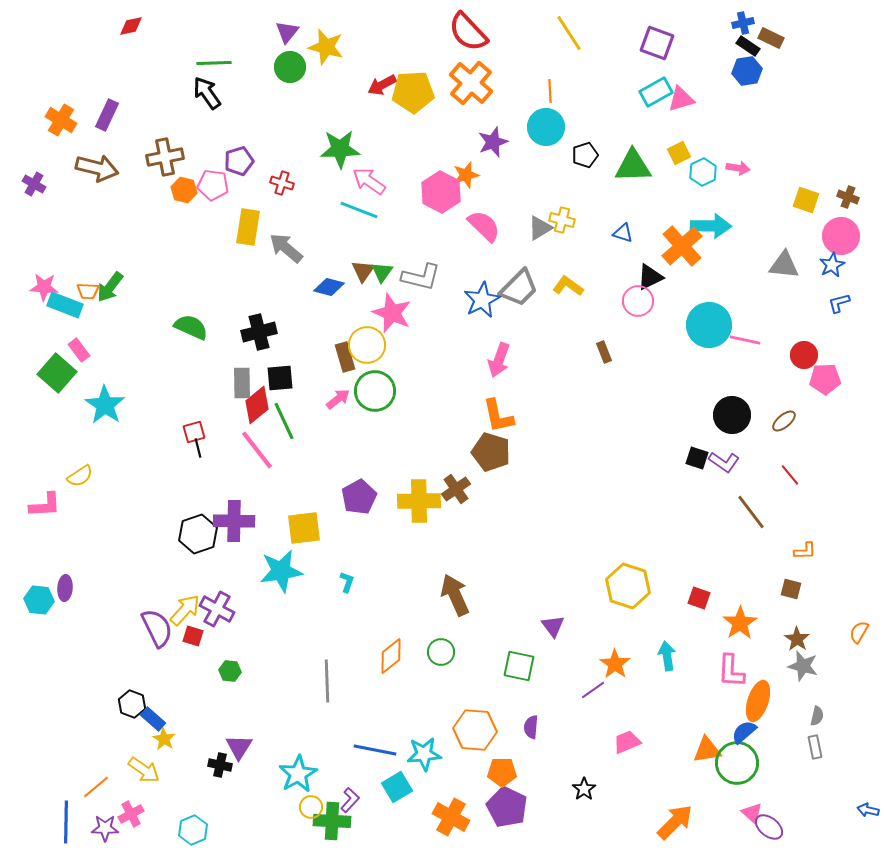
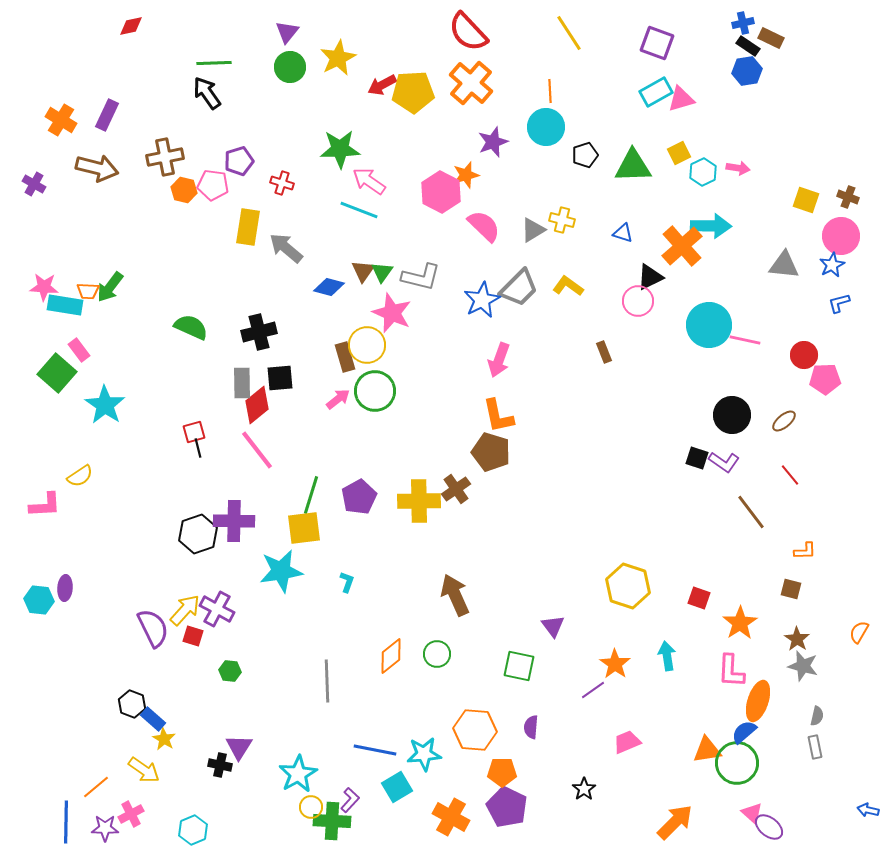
yellow star at (326, 47): moved 12 px right, 11 px down; rotated 30 degrees clockwise
gray triangle at (540, 228): moved 7 px left, 2 px down
cyan rectangle at (65, 305): rotated 12 degrees counterclockwise
green line at (284, 421): moved 27 px right, 74 px down; rotated 42 degrees clockwise
purple semicircle at (157, 628): moved 4 px left
green circle at (441, 652): moved 4 px left, 2 px down
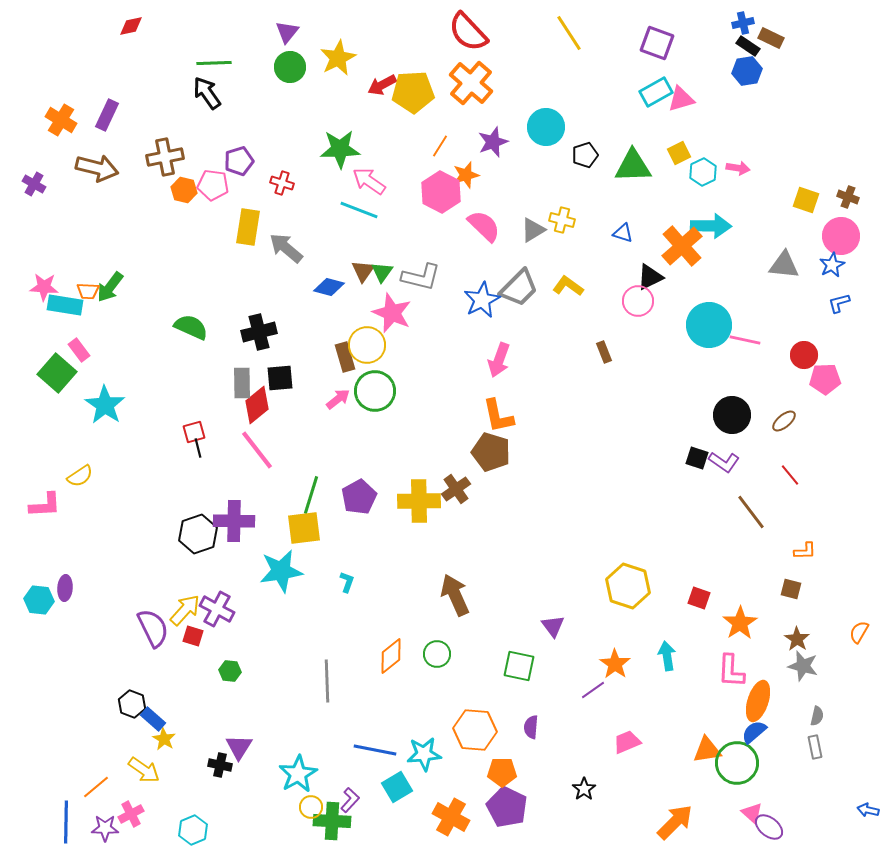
orange line at (550, 91): moved 110 px left, 55 px down; rotated 35 degrees clockwise
blue semicircle at (744, 732): moved 10 px right
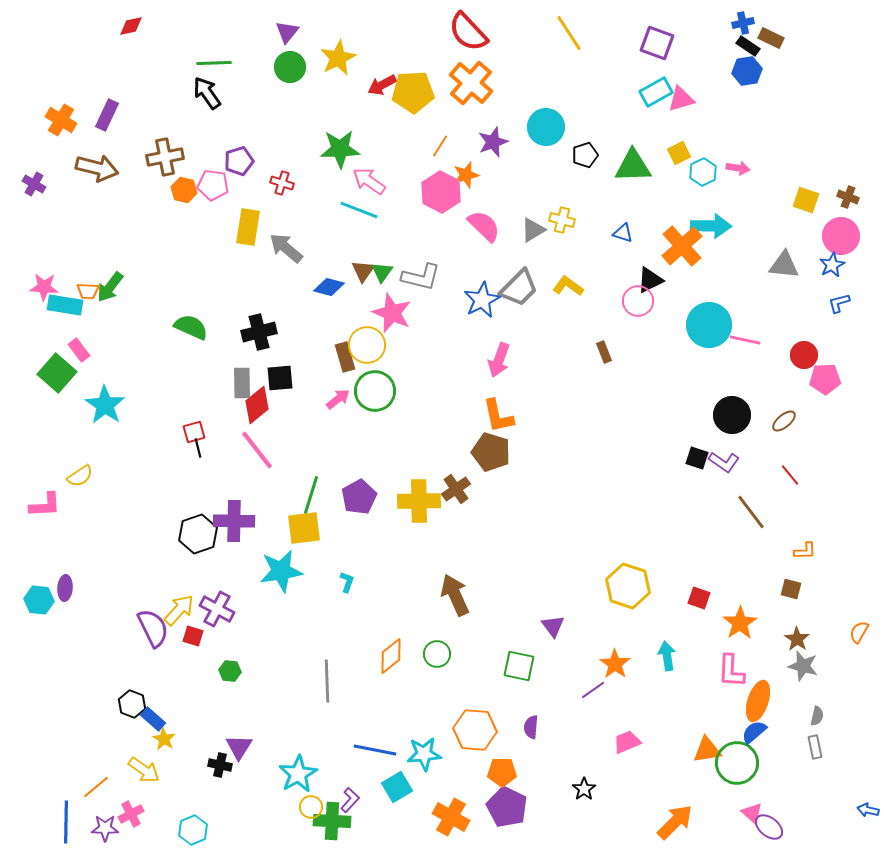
black triangle at (650, 277): moved 3 px down
yellow arrow at (185, 610): moved 6 px left
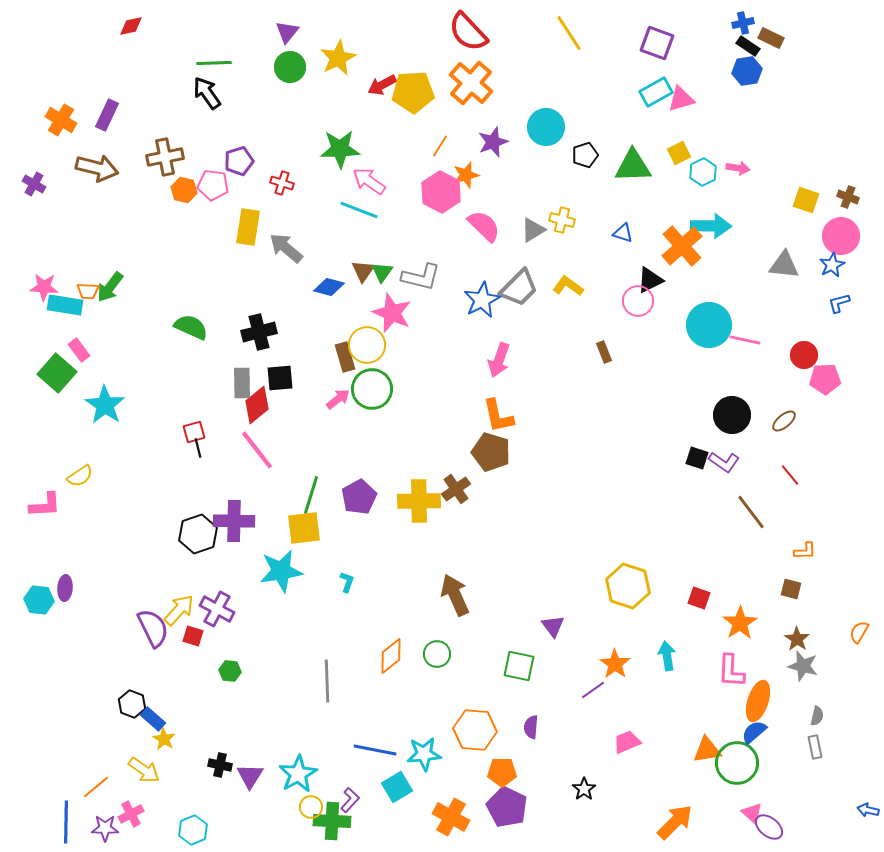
green circle at (375, 391): moved 3 px left, 2 px up
purple triangle at (239, 747): moved 11 px right, 29 px down
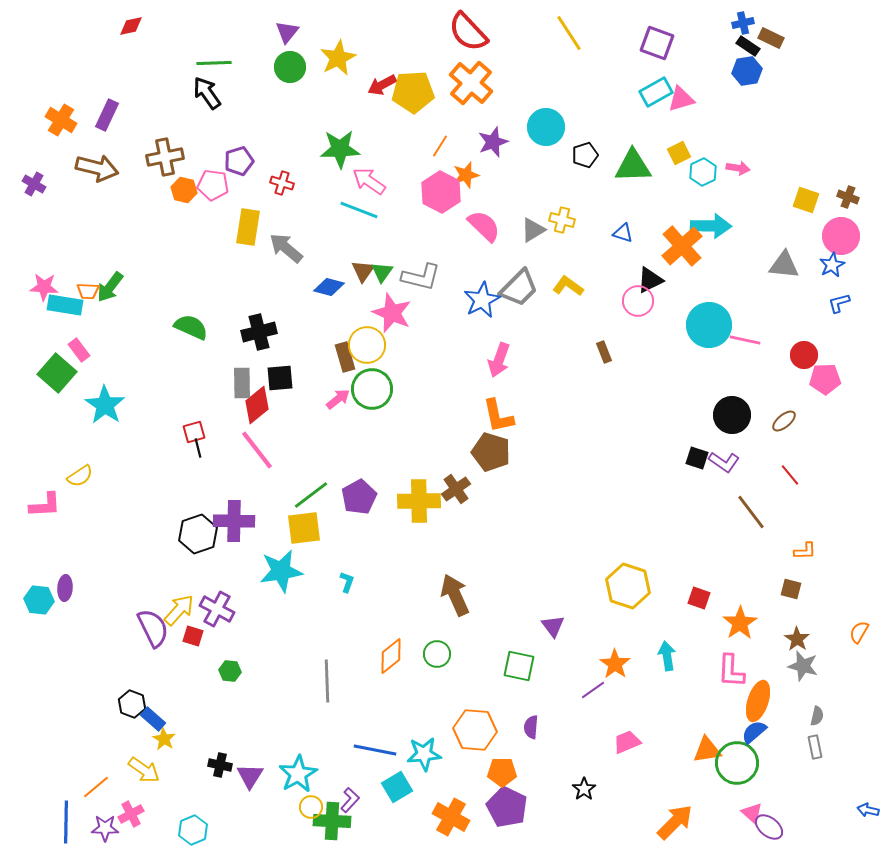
green line at (311, 495): rotated 36 degrees clockwise
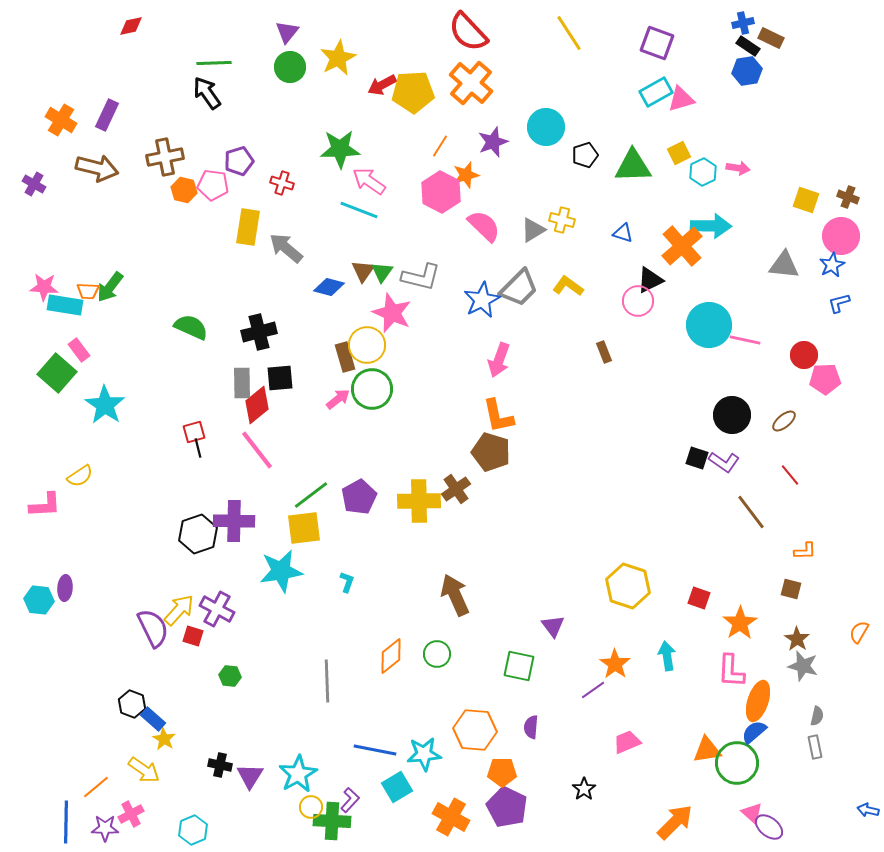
green hexagon at (230, 671): moved 5 px down
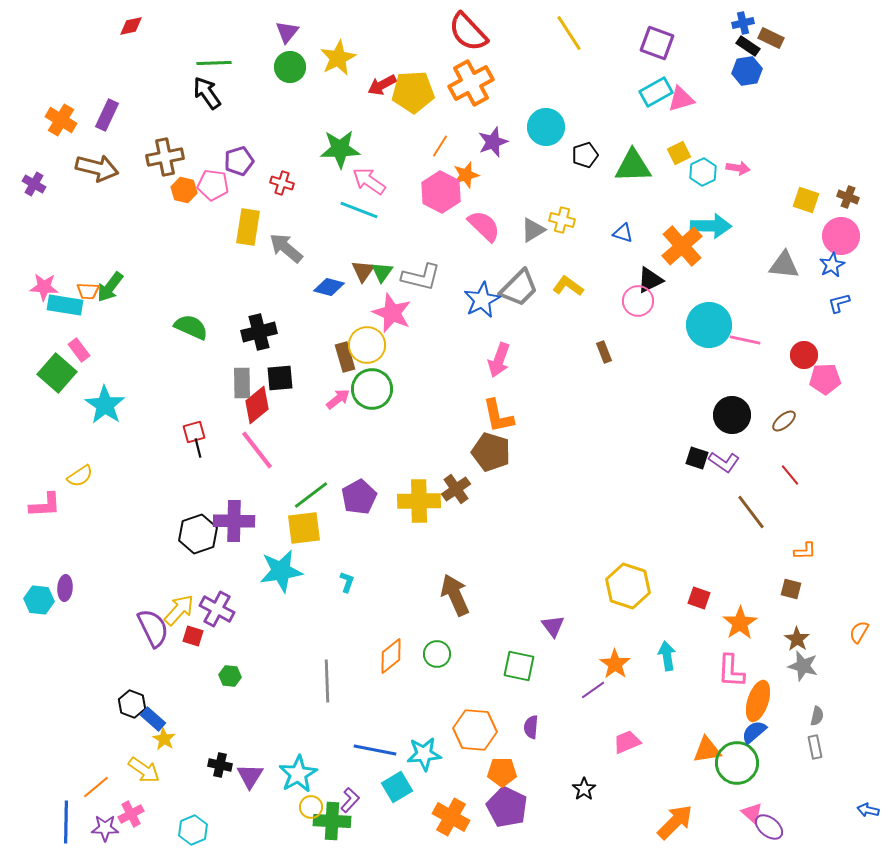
orange cross at (471, 83): rotated 21 degrees clockwise
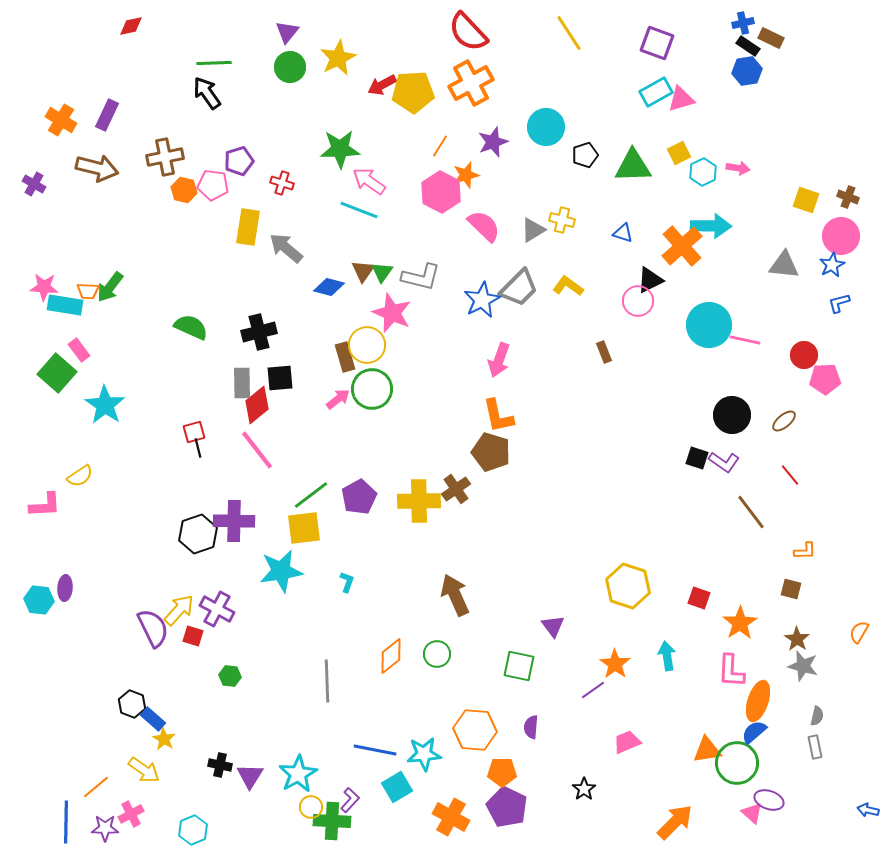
purple ellipse at (769, 827): moved 27 px up; rotated 20 degrees counterclockwise
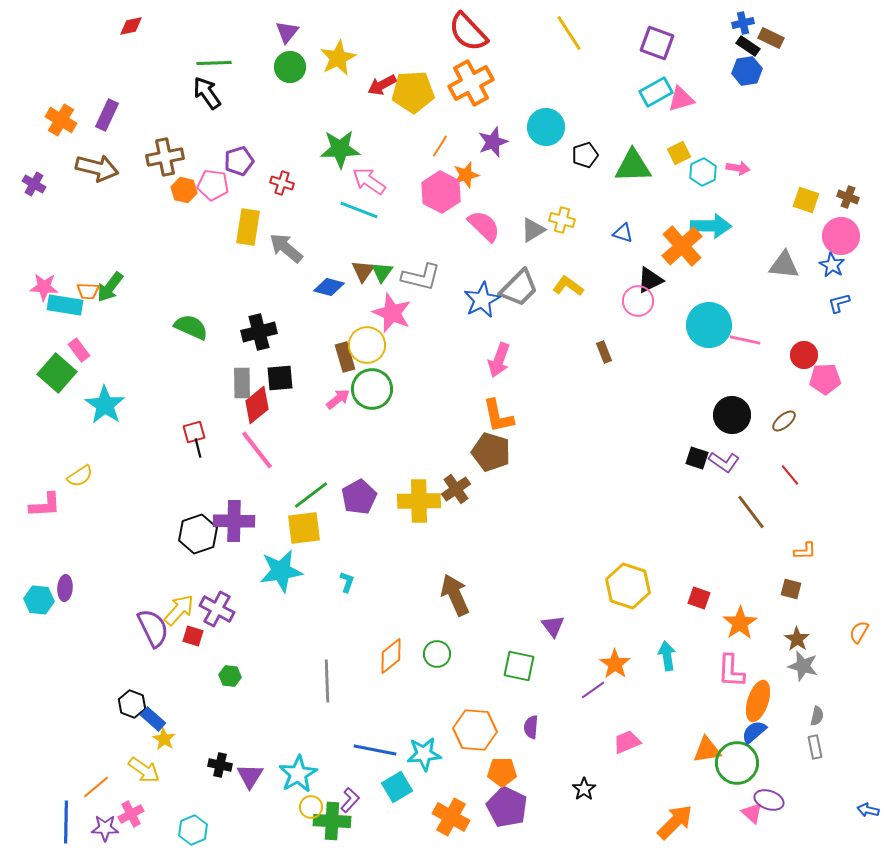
blue star at (832, 265): rotated 15 degrees counterclockwise
